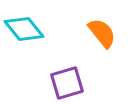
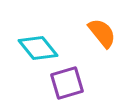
cyan diamond: moved 14 px right, 19 px down
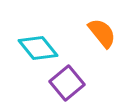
purple square: rotated 24 degrees counterclockwise
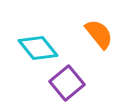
orange semicircle: moved 3 px left, 1 px down
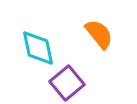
cyan diamond: rotated 27 degrees clockwise
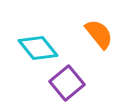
cyan diamond: rotated 27 degrees counterclockwise
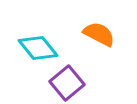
orange semicircle: rotated 24 degrees counterclockwise
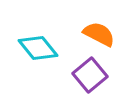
purple square: moved 23 px right, 8 px up
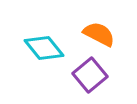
cyan diamond: moved 6 px right
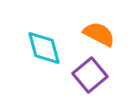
cyan diamond: rotated 24 degrees clockwise
